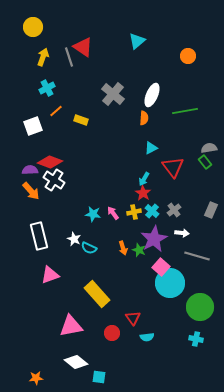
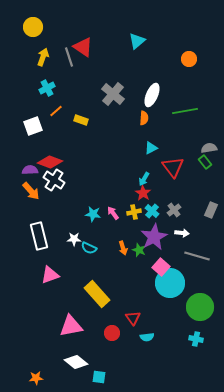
orange circle at (188, 56): moved 1 px right, 3 px down
white star at (74, 239): rotated 24 degrees counterclockwise
purple star at (154, 239): moved 2 px up
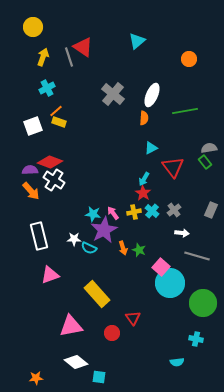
yellow rectangle at (81, 120): moved 22 px left, 2 px down
purple star at (154, 237): moved 50 px left, 7 px up
green circle at (200, 307): moved 3 px right, 4 px up
cyan semicircle at (147, 337): moved 30 px right, 25 px down
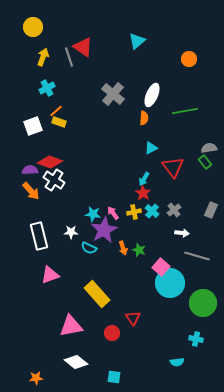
white star at (74, 239): moved 3 px left, 7 px up
cyan square at (99, 377): moved 15 px right
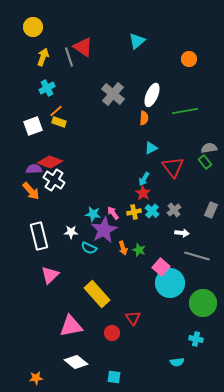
purple semicircle at (30, 170): moved 4 px right, 1 px up
pink triangle at (50, 275): rotated 24 degrees counterclockwise
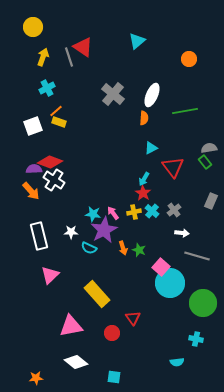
gray rectangle at (211, 210): moved 9 px up
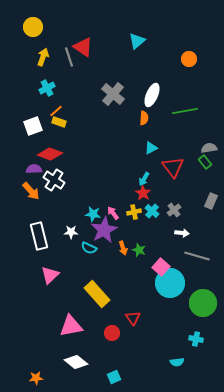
red diamond at (50, 162): moved 8 px up
cyan square at (114, 377): rotated 32 degrees counterclockwise
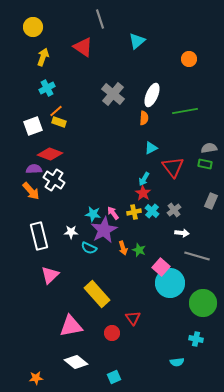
gray line at (69, 57): moved 31 px right, 38 px up
green rectangle at (205, 162): moved 2 px down; rotated 40 degrees counterclockwise
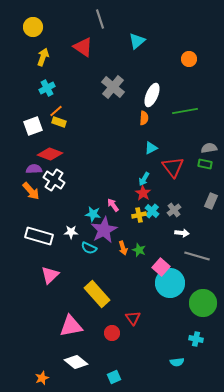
gray cross at (113, 94): moved 7 px up
yellow cross at (134, 212): moved 5 px right, 3 px down
pink arrow at (113, 213): moved 8 px up
white rectangle at (39, 236): rotated 60 degrees counterclockwise
orange star at (36, 378): moved 6 px right; rotated 16 degrees counterclockwise
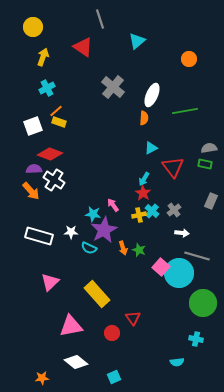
pink triangle at (50, 275): moved 7 px down
cyan circle at (170, 283): moved 9 px right, 10 px up
orange star at (42, 378): rotated 16 degrees clockwise
